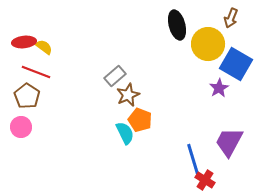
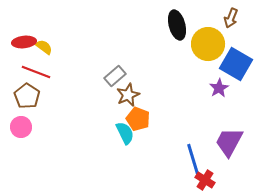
orange pentagon: moved 2 px left, 1 px up
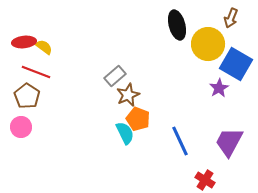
blue line: moved 13 px left, 18 px up; rotated 8 degrees counterclockwise
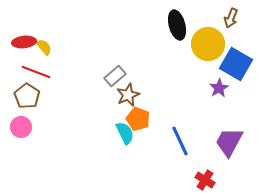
yellow semicircle: rotated 12 degrees clockwise
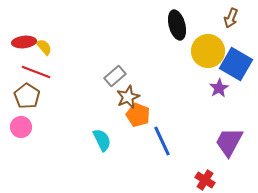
yellow circle: moved 7 px down
brown star: moved 2 px down
orange pentagon: moved 4 px up
cyan semicircle: moved 23 px left, 7 px down
blue line: moved 18 px left
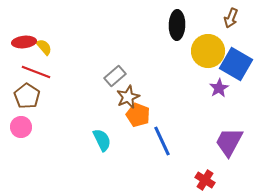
black ellipse: rotated 16 degrees clockwise
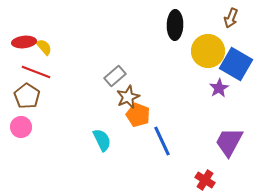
black ellipse: moved 2 px left
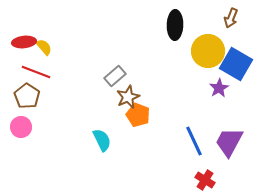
blue line: moved 32 px right
